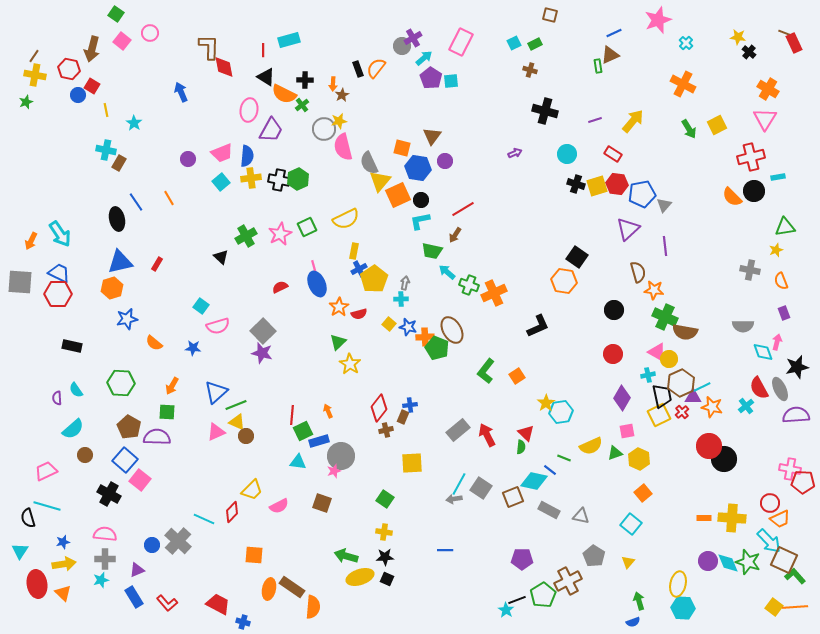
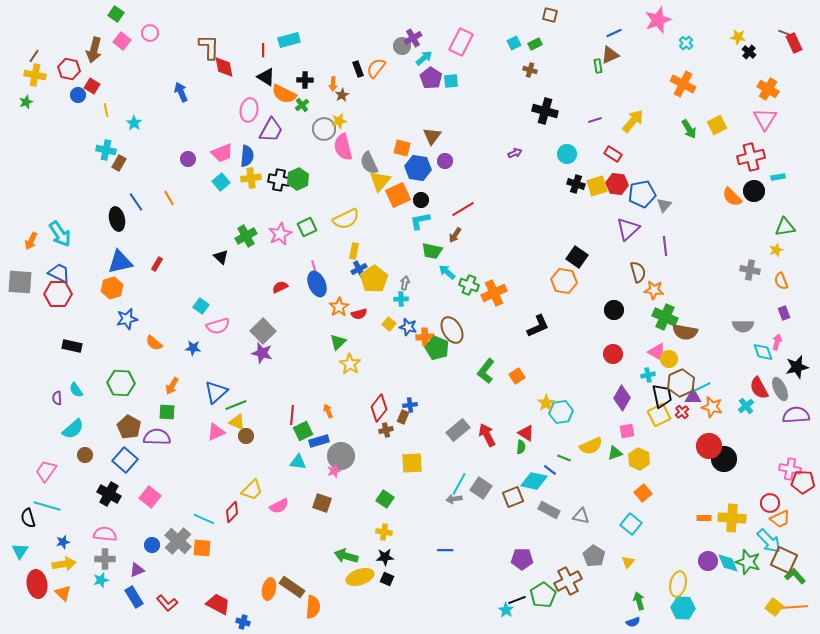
brown arrow at (92, 49): moved 2 px right, 1 px down
red triangle at (526, 433): rotated 12 degrees counterclockwise
pink trapezoid at (46, 471): rotated 30 degrees counterclockwise
pink square at (140, 480): moved 10 px right, 17 px down
orange square at (254, 555): moved 52 px left, 7 px up
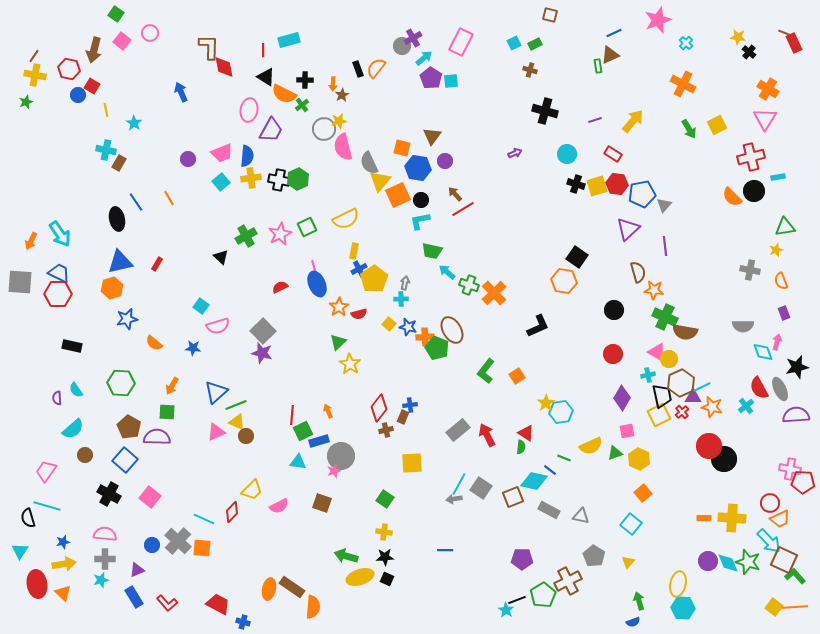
brown arrow at (455, 235): moved 41 px up; rotated 105 degrees clockwise
orange cross at (494, 293): rotated 20 degrees counterclockwise
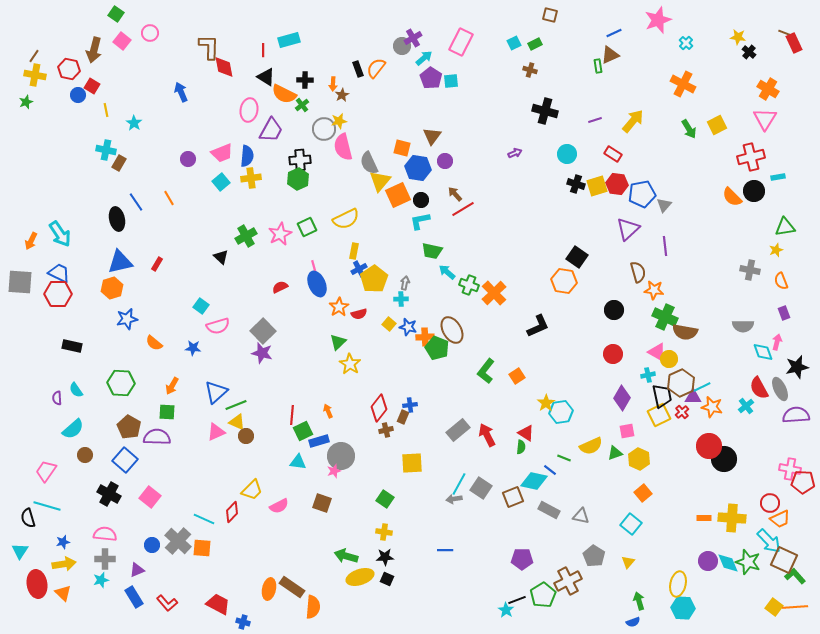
black cross at (279, 180): moved 21 px right, 20 px up; rotated 15 degrees counterclockwise
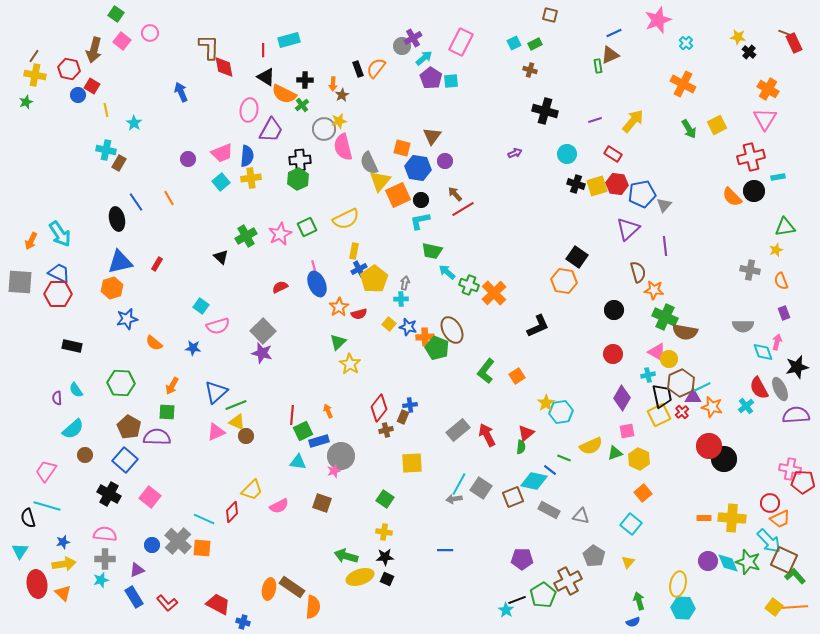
red triangle at (526, 433): rotated 48 degrees clockwise
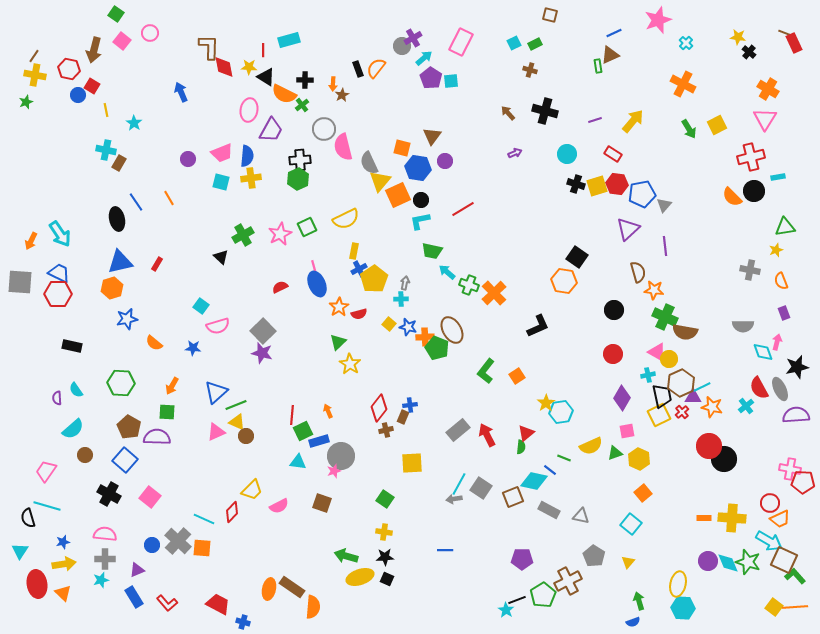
yellow star at (339, 121): moved 90 px left, 54 px up; rotated 14 degrees clockwise
cyan square at (221, 182): rotated 36 degrees counterclockwise
brown arrow at (455, 194): moved 53 px right, 81 px up
green cross at (246, 236): moved 3 px left, 1 px up
cyan arrow at (769, 541): rotated 16 degrees counterclockwise
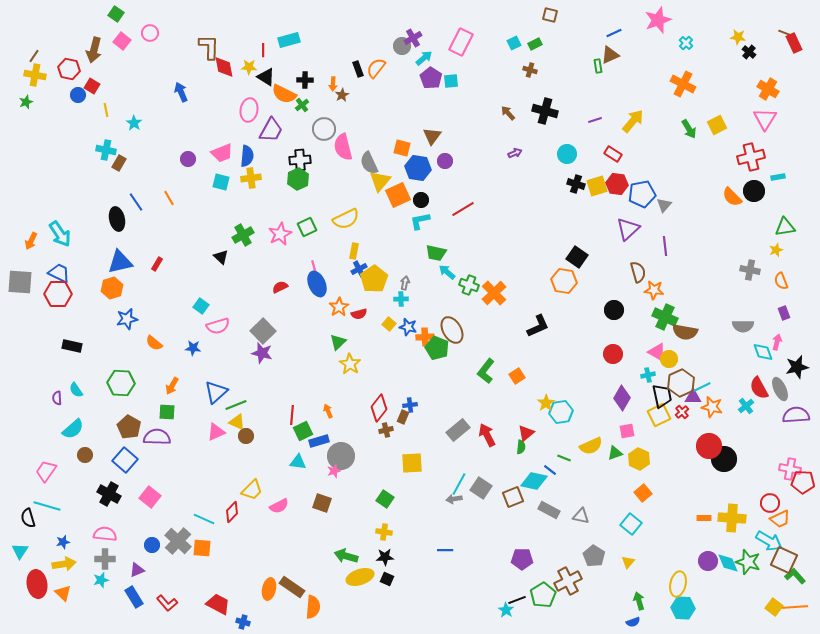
green trapezoid at (432, 251): moved 4 px right, 2 px down
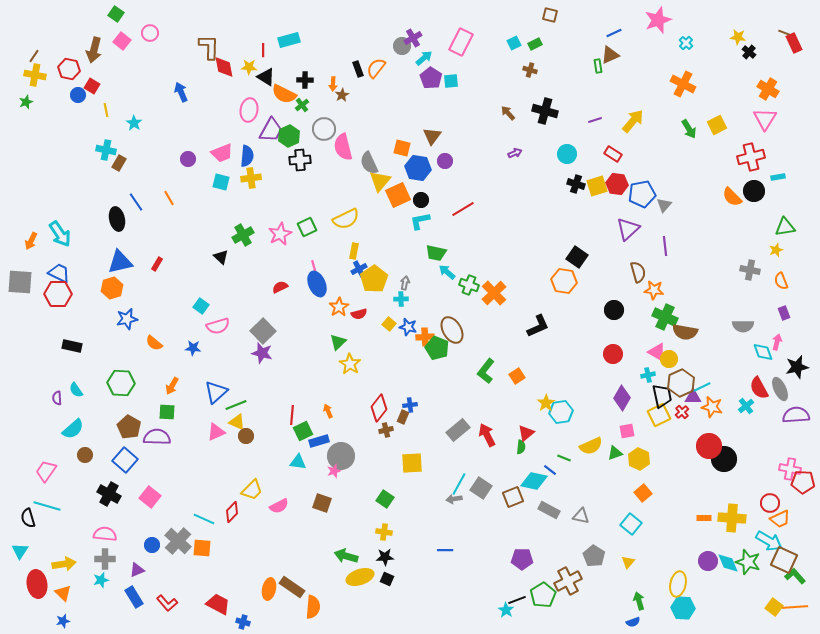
green hexagon at (298, 179): moved 9 px left, 43 px up
blue star at (63, 542): moved 79 px down
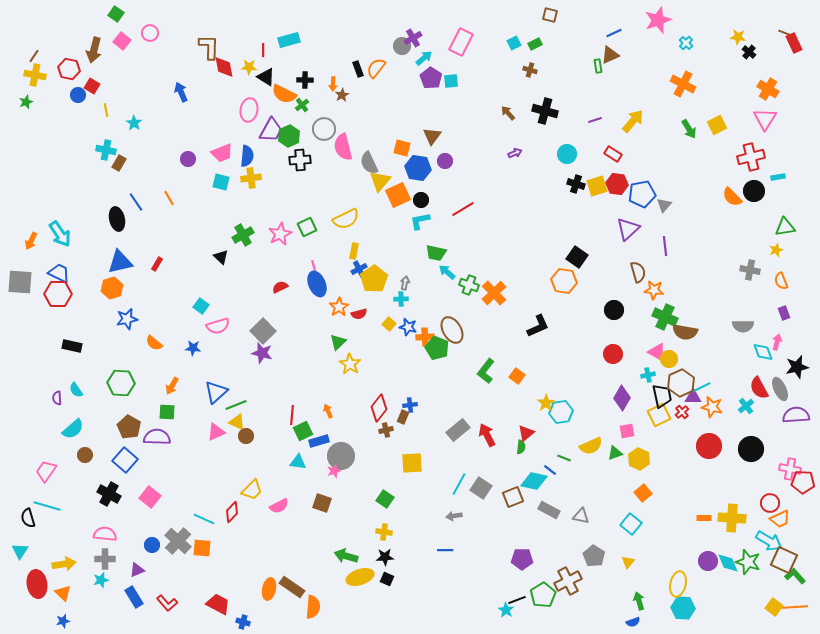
orange square at (517, 376): rotated 21 degrees counterclockwise
black circle at (724, 459): moved 27 px right, 10 px up
gray arrow at (454, 499): moved 17 px down
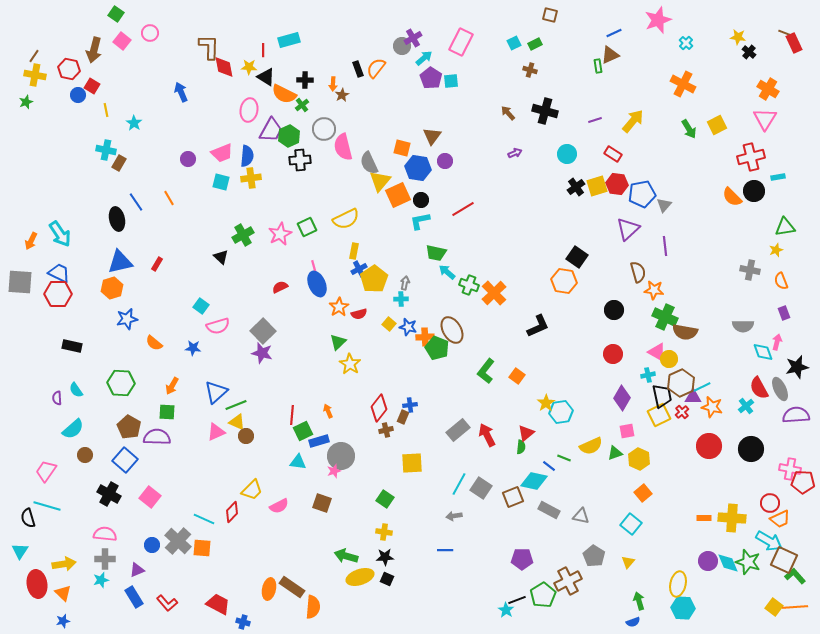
black cross at (576, 184): moved 3 px down; rotated 36 degrees clockwise
blue line at (550, 470): moved 1 px left, 4 px up
